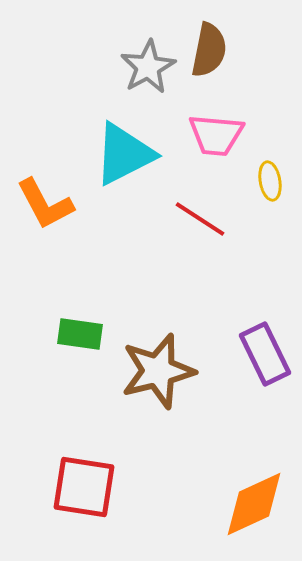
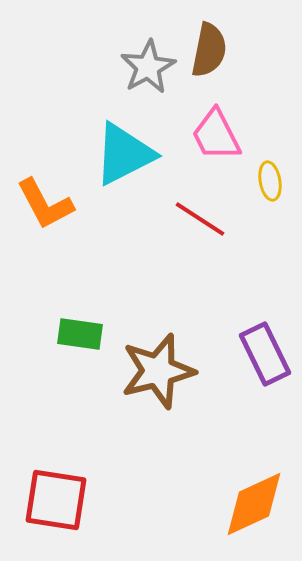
pink trapezoid: rotated 58 degrees clockwise
red square: moved 28 px left, 13 px down
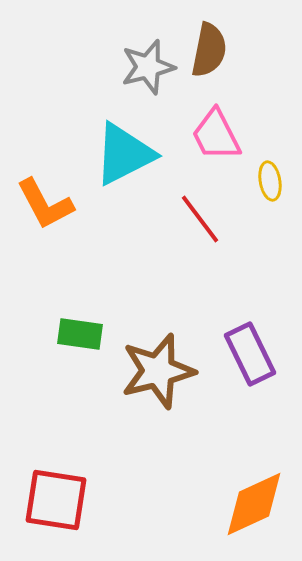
gray star: rotated 14 degrees clockwise
red line: rotated 20 degrees clockwise
purple rectangle: moved 15 px left
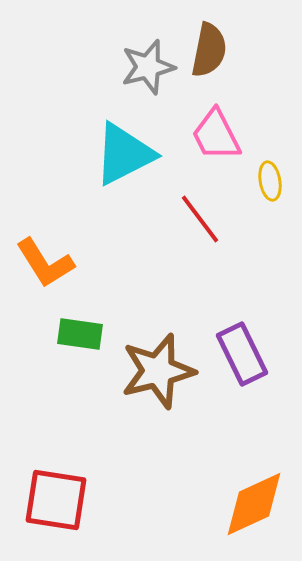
orange L-shape: moved 59 px down; rotated 4 degrees counterclockwise
purple rectangle: moved 8 px left
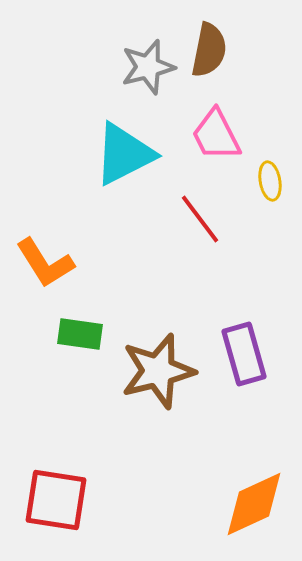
purple rectangle: moved 2 px right; rotated 10 degrees clockwise
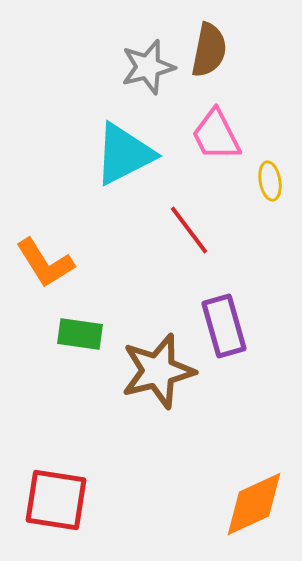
red line: moved 11 px left, 11 px down
purple rectangle: moved 20 px left, 28 px up
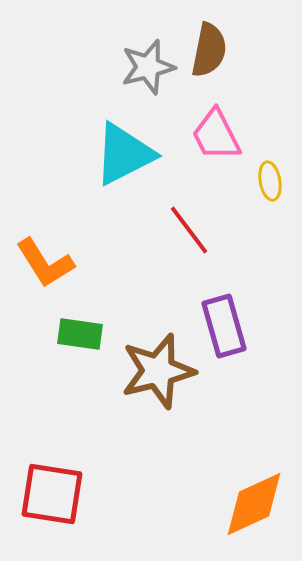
red square: moved 4 px left, 6 px up
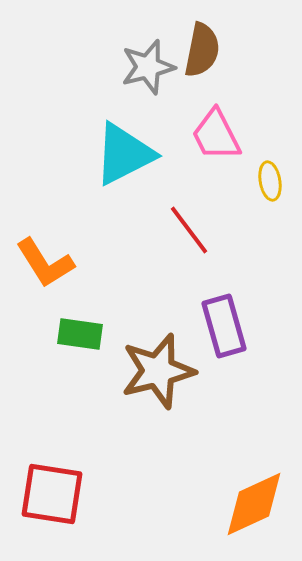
brown semicircle: moved 7 px left
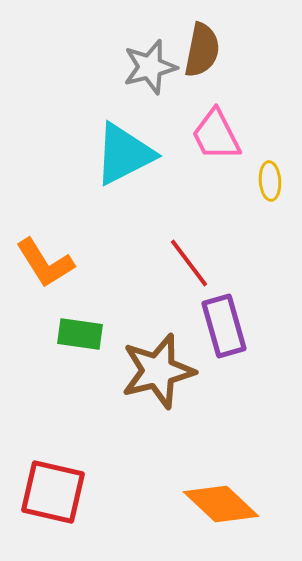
gray star: moved 2 px right
yellow ellipse: rotated 6 degrees clockwise
red line: moved 33 px down
red square: moved 1 px right, 2 px up; rotated 4 degrees clockwise
orange diamond: moved 33 px left; rotated 68 degrees clockwise
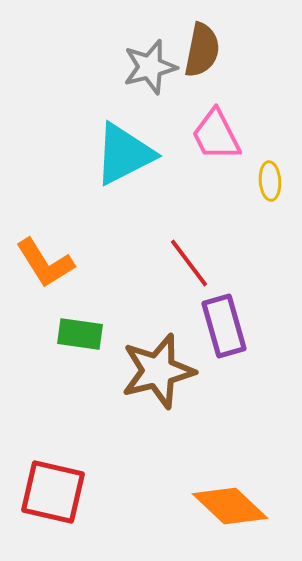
orange diamond: moved 9 px right, 2 px down
